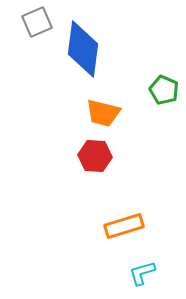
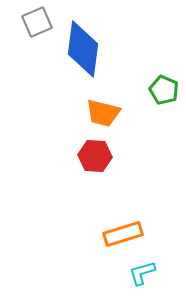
orange rectangle: moved 1 px left, 8 px down
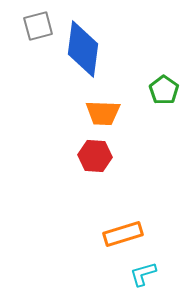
gray square: moved 1 px right, 4 px down; rotated 8 degrees clockwise
green pentagon: rotated 12 degrees clockwise
orange trapezoid: rotated 12 degrees counterclockwise
cyan L-shape: moved 1 px right, 1 px down
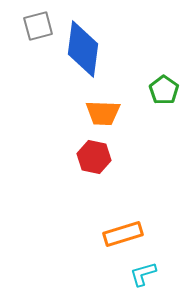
red hexagon: moved 1 px left, 1 px down; rotated 8 degrees clockwise
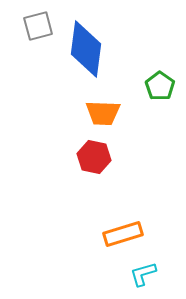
blue diamond: moved 3 px right
green pentagon: moved 4 px left, 4 px up
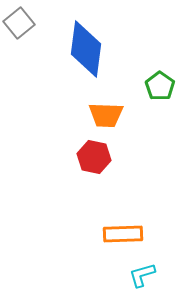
gray square: moved 19 px left, 3 px up; rotated 24 degrees counterclockwise
orange trapezoid: moved 3 px right, 2 px down
orange rectangle: rotated 15 degrees clockwise
cyan L-shape: moved 1 px left, 1 px down
